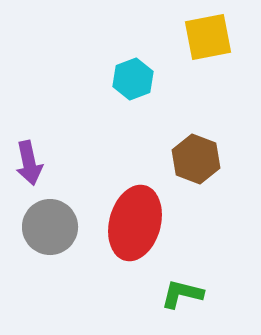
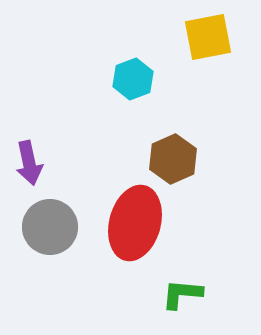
brown hexagon: moved 23 px left; rotated 15 degrees clockwise
green L-shape: rotated 9 degrees counterclockwise
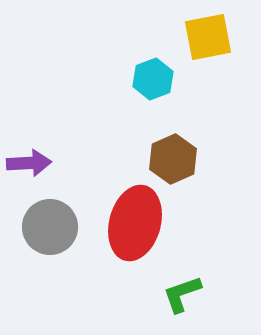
cyan hexagon: moved 20 px right
purple arrow: rotated 81 degrees counterclockwise
green L-shape: rotated 24 degrees counterclockwise
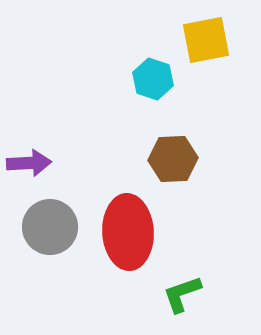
yellow square: moved 2 px left, 3 px down
cyan hexagon: rotated 21 degrees counterclockwise
brown hexagon: rotated 21 degrees clockwise
red ellipse: moved 7 px left, 9 px down; rotated 18 degrees counterclockwise
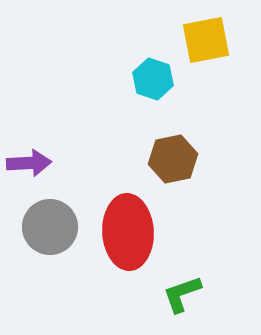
brown hexagon: rotated 9 degrees counterclockwise
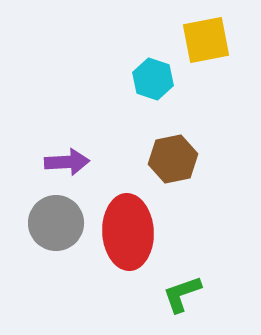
purple arrow: moved 38 px right, 1 px up
gray circle: moved 6 px right, 4 px up
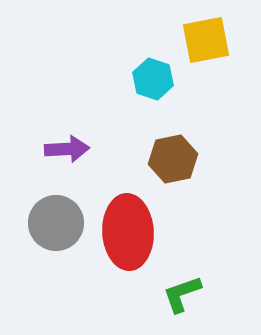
purple arrow: moved 13 px up
